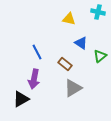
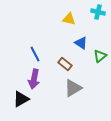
blue line: moved 2 px left, 2 px down
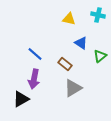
cyan cross: moved 3 px down
blue line: rotated 21 degrees counterclockwise
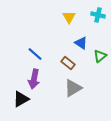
yellow triangle: moved 2 px up; rotated 48 degrees clockwise
brown rectangle: moved 3 px right, 1 px up
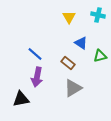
green triangle: rotated 24 degrees clockwise
purple arrow: moved 3 px right, 2 px up
black triangle: rotated 18 degrees clockwise
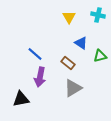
purple arrow: moved 3 px right
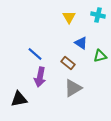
black triangle: moved 2 px left
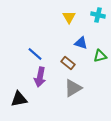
blue triangle: rotated 16 degrees counterclockwise
